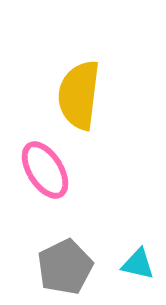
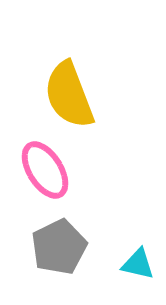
yellow semicircle: moved 10 px left; rotated 28 degrees counterclockwise
gray pentagon: moved 6 px left, 20 px up
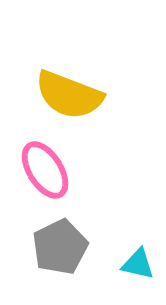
yellow semicircle: rotated 48 degrees counterclockwise
gray pentagon: moved 1 px right
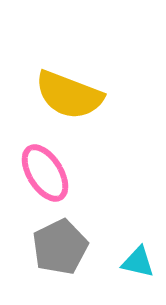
pink ellipse: moved 3 px down
cyan triangle: moved 2 px up
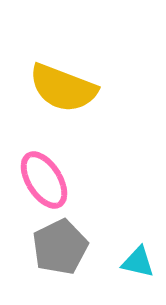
yellow semicircle: moved 6 px left, 7 px up
pink ellipse: moved 1 px left, 7 px down
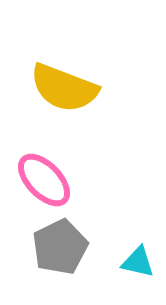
yellow semicircle: moved 1 px right
pink ellipse: rotated 12 degrees counterclockwise
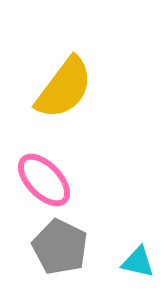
yellow semicircle: rotated 74 degrees counterclockwise
gray pentagon: rotated 20 degrees counterclockwise
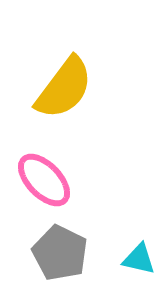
gray pentagon: moved 6 px down
cyan triangle: moved 1 px right, 3 px up
